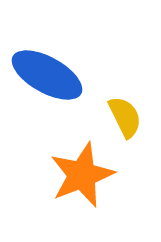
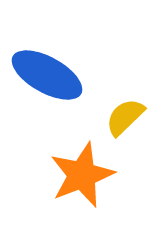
yellow semicircle: rotated 108 degrees counterclockwise
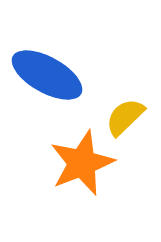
orange star: moved 12 px up
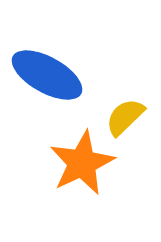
orange star: rotated 4 degrees counterclockwise
